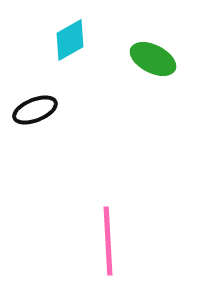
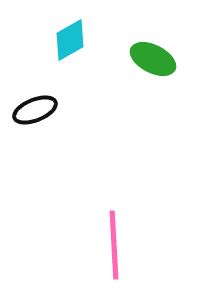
pink line: moved 6 px right, 4 px down
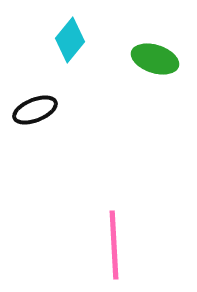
cyan diamond: rotated 21 degrees counterclockwise
green ellipse: moved 2 px right; rotated 9 degrees counterclockwise
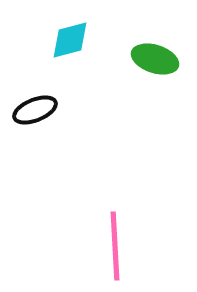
cyan diamond: rotated 36 degrees clockwise
pink line: moved 1 px right, 1 px down
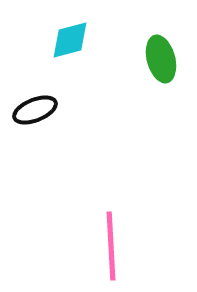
green ellipse: moved 6 px right; rotated 57 degrees clockwise
pink line: moved 4 px left
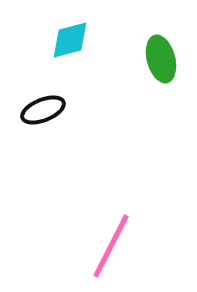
black ellipse: moved 8 px right
pink line: rotated 30 degrees clockwise
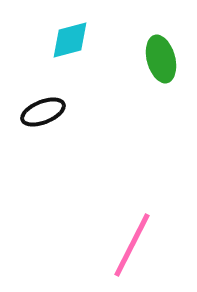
black ellipse: moved 2 px down
pink line: moved 21 px right, 1 px up
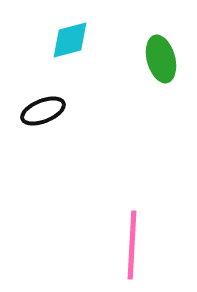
black ellipse: moved 1 px up
pink line: rotated 24 degrees counterclockwise
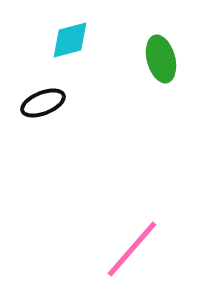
black ellipse: moved 8 px up
pink line: moved 4 px down; rotated 38 degrees clockwise
